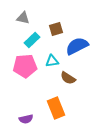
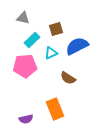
cyan triangle: moved 1 px left, 8 px up; rotated 16 degrees counterclockwise
orange rectangle: moved 1 px left, 1 px down
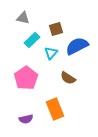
cyan triangle: rotated 24 degrees counterclockwise
pink pentagon: moved 1 px right, 12 px down; rotated 30 degrees counterclockwise
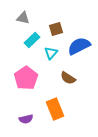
blue semicircle: moved 2 px right
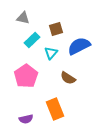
pink pentagon: moved 2 px up
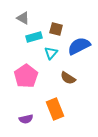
gray triangle: rotated 16 degrees clockwise
brown square: rotated 32 degrees clockwise
cyan rectangle: moved 2 px right, 3 px up; rotated 28 degrees clockwise
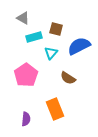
pink pentagon: moved 1 px up
purple semicircle: rotated 72 degrees counterclockwise
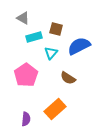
orange rectangle: rotated 70 degrees clockwise
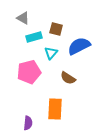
pink pentagon: moved 3 px right, 3 px up; rotated 20 degrees clockwise
orange rectangle: rotated 45 degrees counterclockwise
purple semicircle: moved 2 px right, 4 px down
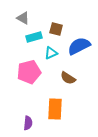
cyan triangle: rotated 24 degrees clockwise
